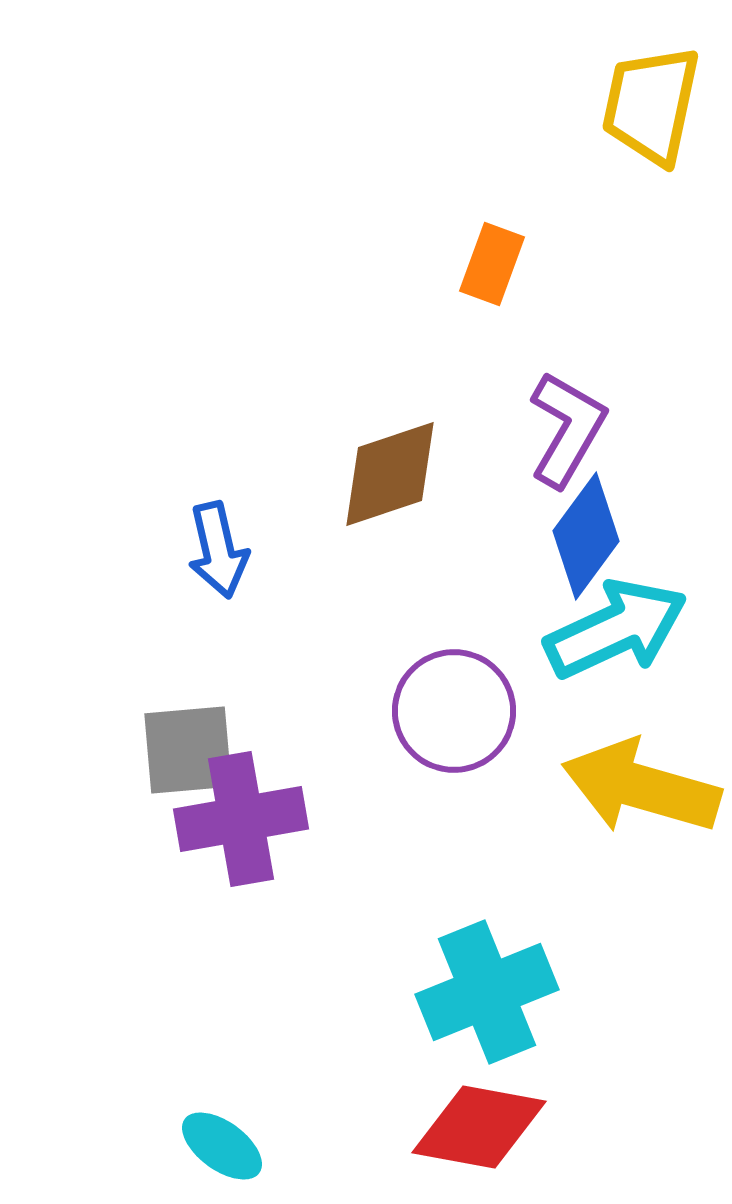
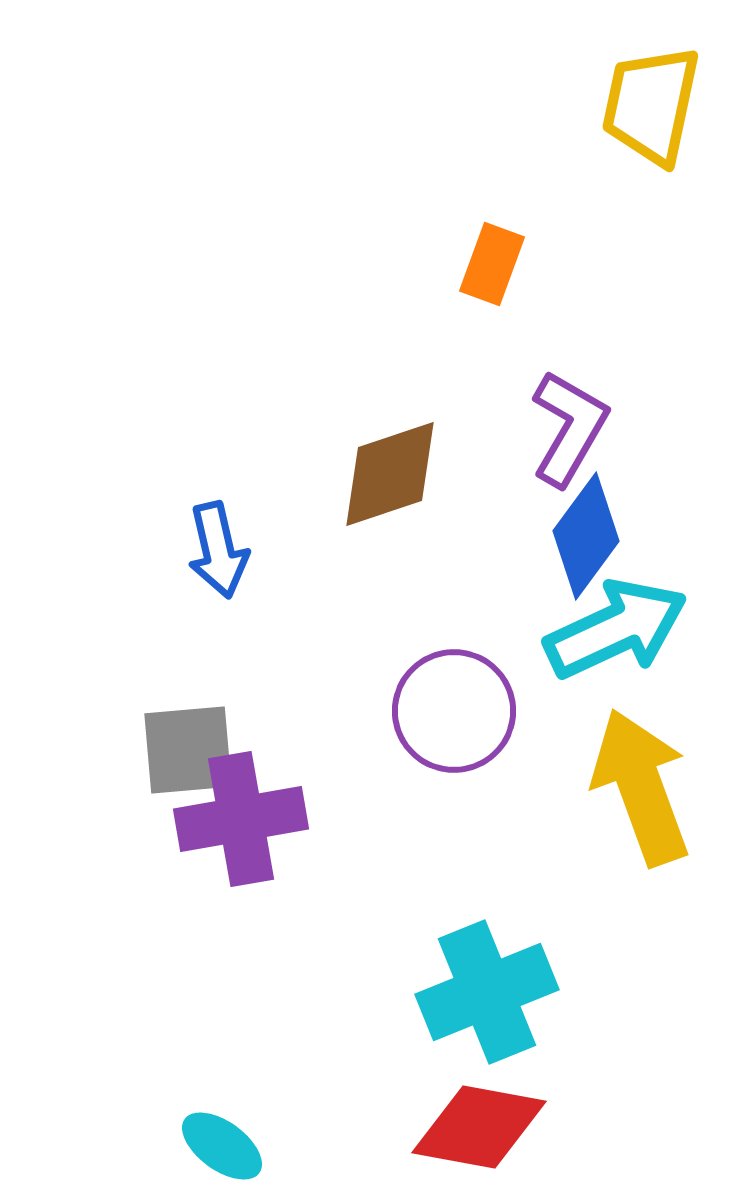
purple L-shape: moved 2 px right, 1 px up
yellow arrow: rotated 54 degrees clockwise
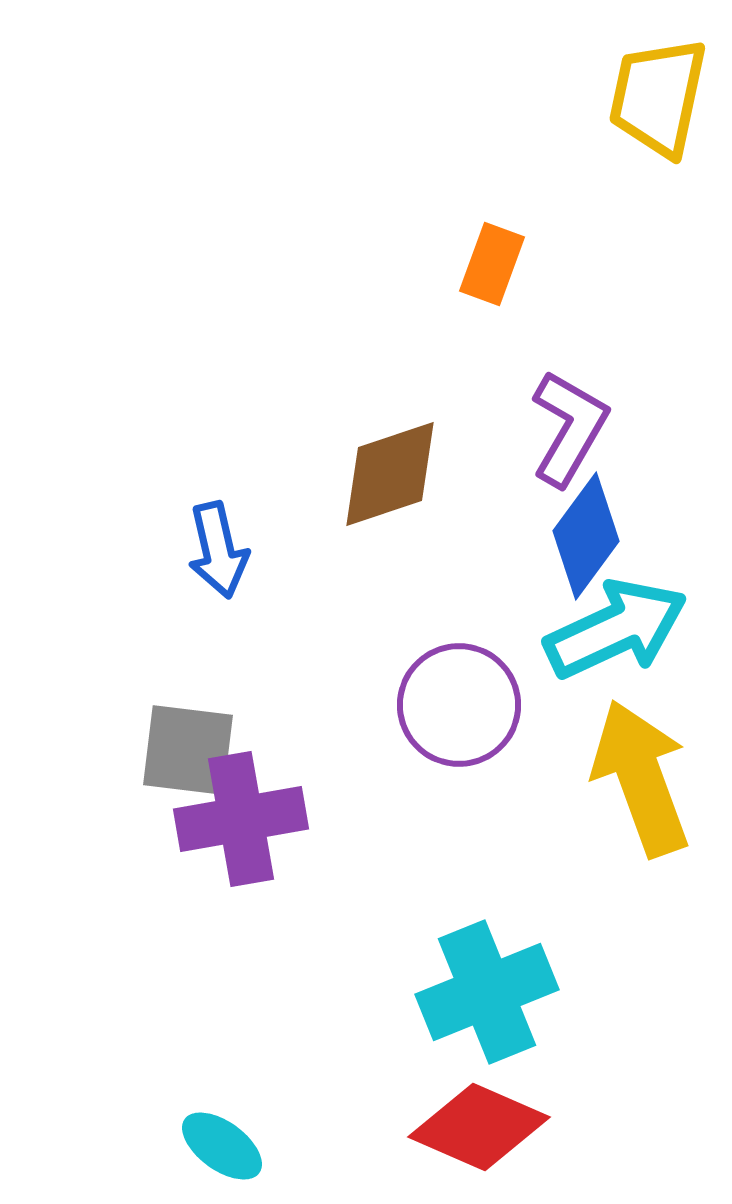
yellow trapezoid: moved 7 px right, 8 px up
purple circle: moved 5 px right, 6 px up
gray square: rotated 12 degrees clockwise
yellow arrow: moved 9 px up
red diamond: rotated 13 degrees clockwise
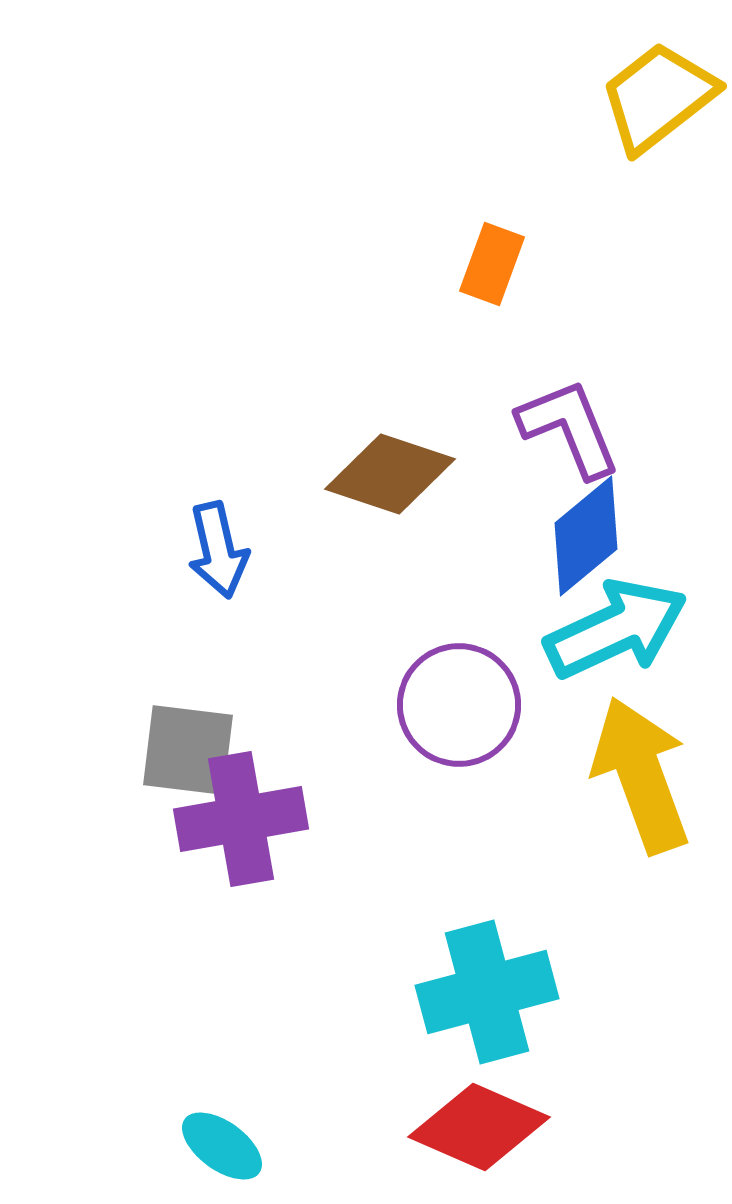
yellow trapezoid: rotated 40 degrees clockwise
purple L-shape: rotated 52 degrees counterclockwise
brown diamond: rotated 37 degrees clockwise
blue diamond: rotated 14 degrees clockwise
yellow arrow: moved 3 px up
cyan cross: rotated 7 degrees clockwise
